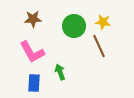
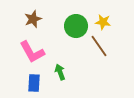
brown star: rotated 18 degrees counterclockwise
green circle: moved 2 px right
brown line: rotated 10 degrees counterclockwise
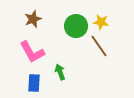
yellow star: moved 2 px left
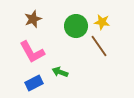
yellow star: moved 1 px right
green arrow: rotated 49 degrees counterclockwise
blue rectangle: rotated 60 degrees clockwise
